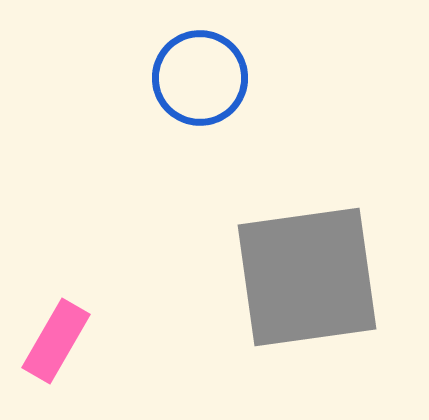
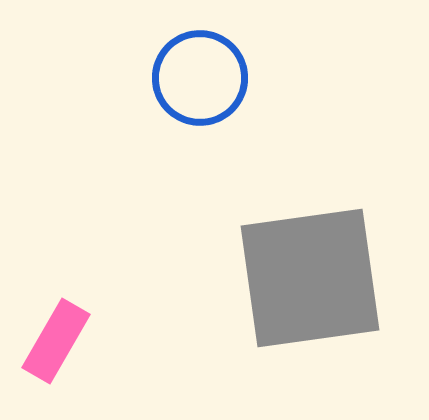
gray square: moved 3 px right, 1 px down
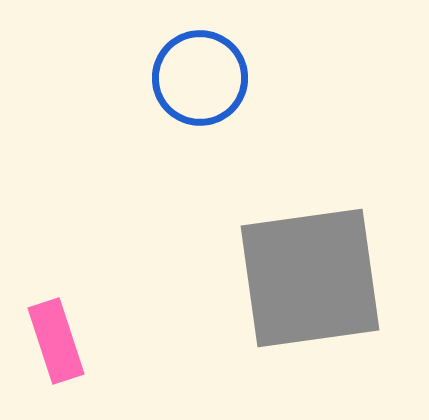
pink rectangle: rotated 48 degrees counterclockwise
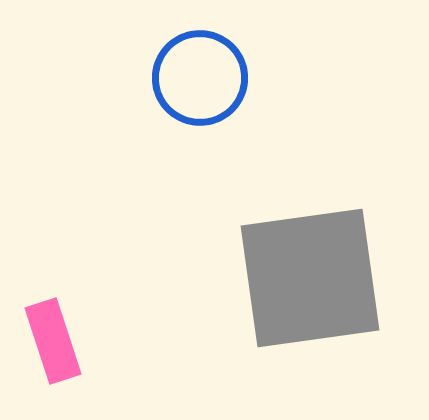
pink rectangle: moved 3 px left
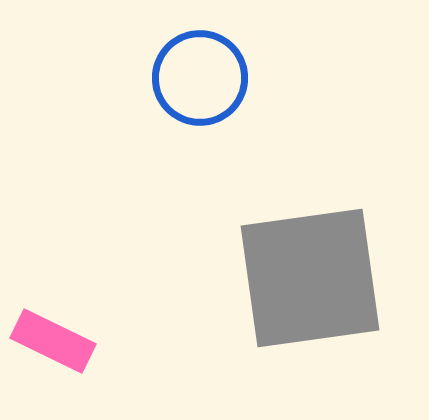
pink rectangle: rotated 46 degrees counterclockwise
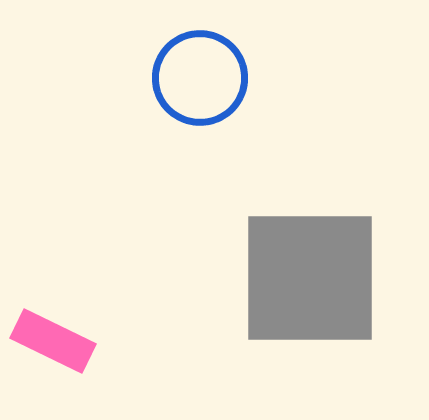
gray square: rotated 8 degrees clockwise
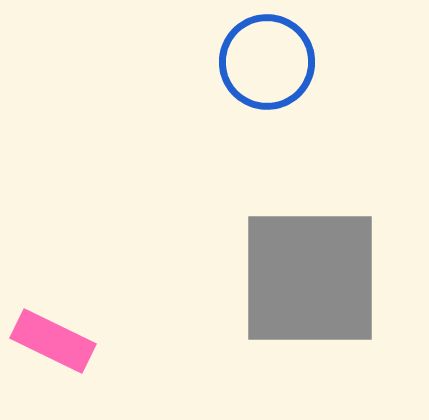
blue circle: moved 67 px right, 16 px up
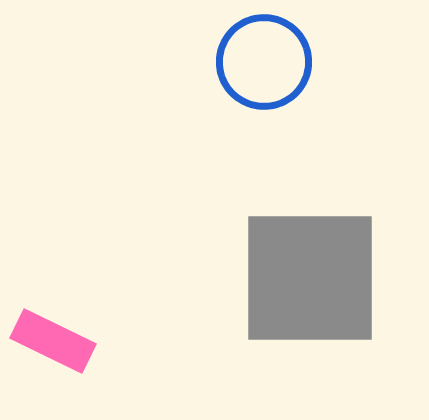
blue circle: moved 3 px left
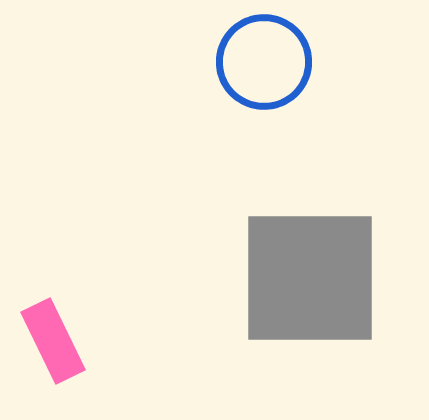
pink rectangle: rotated 38 degrees clockwise
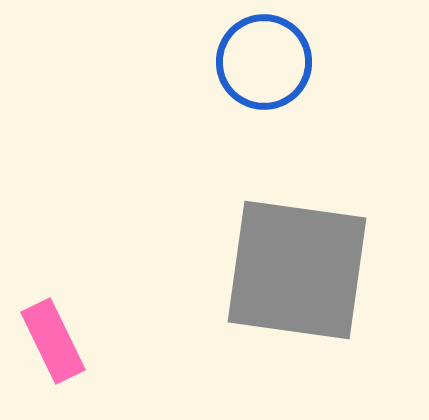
gray square: moved 13 px left, 8 px up; rotated 8 degrees clockwise
